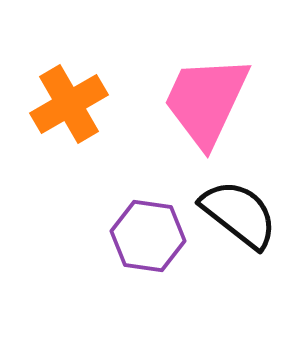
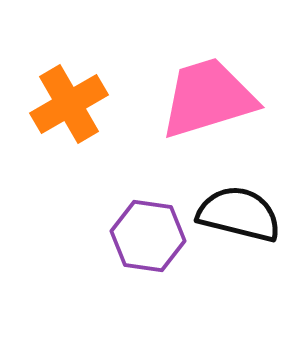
pink trapezoid: moved 2 px right, 3 px up; rotated 48 degrees clockwise
black semicircle: rotated 24 degrees counterclockwise
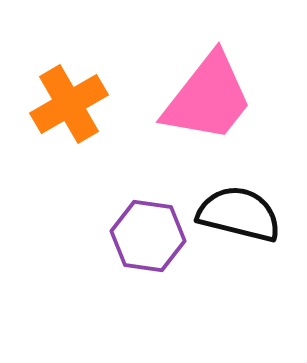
pink trapezoid: rotated 145 degrees clockwise
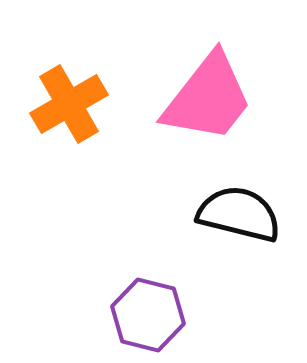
purple hexagon: moved 79 px down; rotated 6 degrees clockwise
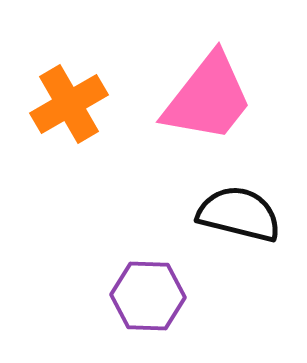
purple hexagon: moved 19 px up; rotated 12 degrees counterclockwise
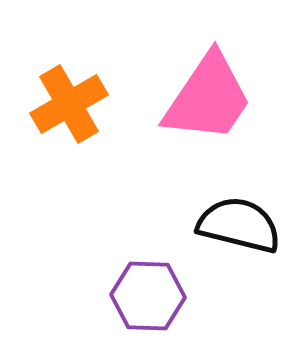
pink trapezoid: rotated 4 degrees counterclockwise
black semicircle: moved 11 px down
